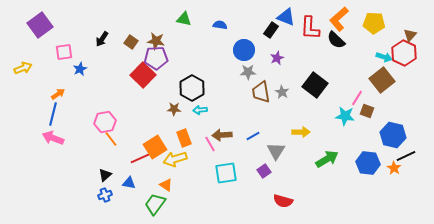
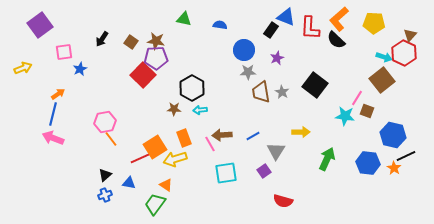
green arrow at (327, 159): rotated 35 degrees counterclockwise
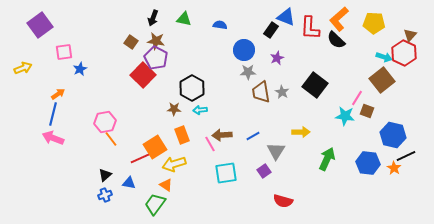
black arrow at (102, 39): moved 51 px right, 21 px up; rotated 14 degrees counterclockwise
purple pentagon at (156, 58): rotated 30 degrees clockwise
orange rectangle at (184, 138): moved 2 px left, 3 px up
yellow arrow at (175, 159): moved 1 px left, 5 px down
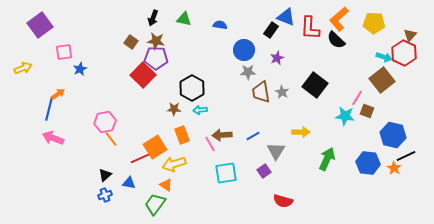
purple pentagon at (156, 58): rotated 25 degrees counterclockwise
blue line at (53, 114): moved 4 px left, 5 px up
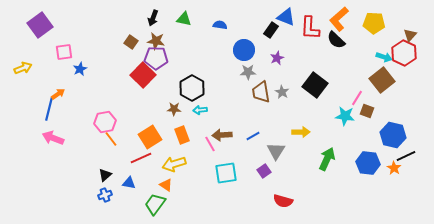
orange square at (155, 147): moved 5 px left, 10 px up
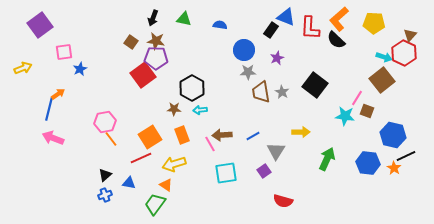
red square at (143, 75): rotated 10 degrees clockwise
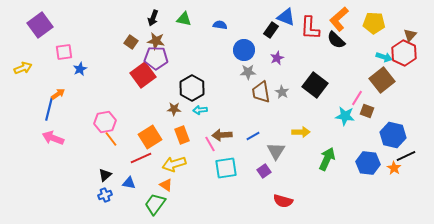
cyan square at (226, 173): moved 5 px up
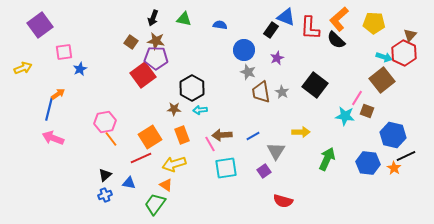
gray star at (248, 72): rotated 21 degrees clockwise
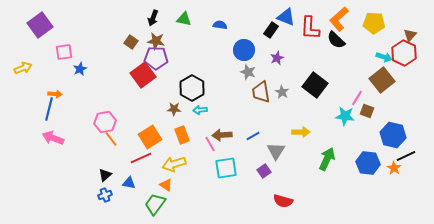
orange arrow at (58, 94): moved 3 px left; rotated 40 degrees clockwise
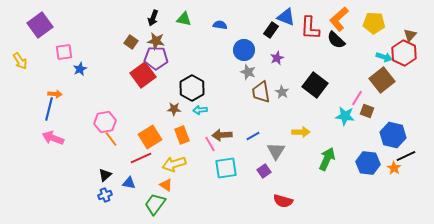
yellow arrow at (23, 68): moved 3 px left, 7 px up; rotated 78 degrees clockwise
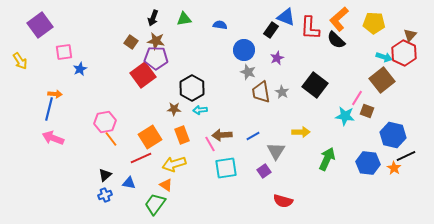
green triangle at (184, 19): rotated 21 degrees counterclockwise
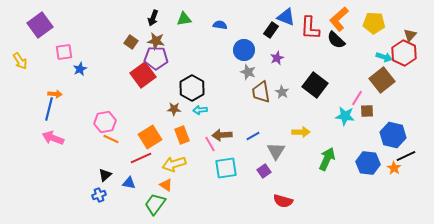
brown square at (367, 111): rotated 24 degrees counterclockwise
orange line at (111, 139): rotated 28 degrees counterclockwise
blue cross at (105, 195): moved 6 px left
